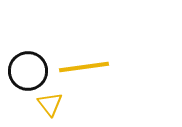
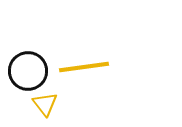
yellow triangle: moved 5 px left
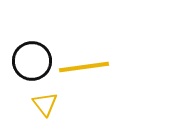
black circle: moved 4 px right, 10 px up
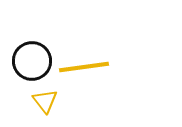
yellow triangle: moved 3 px up
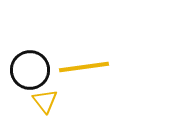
black circle: moved 2 px left, 9 px down
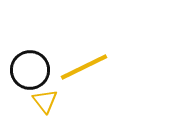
yellow line: rotated 18 degrees counterclockwise
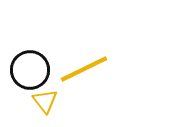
yellow line: moved 2 px down
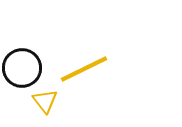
black circle: moved 8 px left, 2 px up
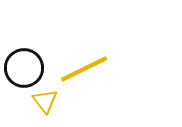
black circle: moved 2 px right
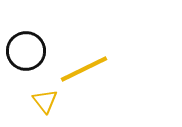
black circle: moved 2 px right, 17 px up
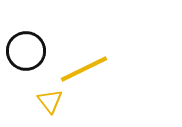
yellow triangle: moved 5 px right
